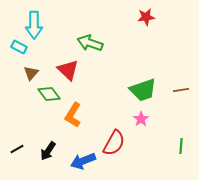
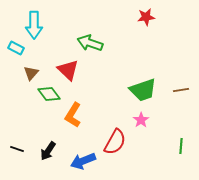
cyan rectangle: moved 3 px left, 1 px down
pink star: moved 1 px down
red semicircle: moved 1 px right, 1 px up
black line: rotated 48 degrees clockwise
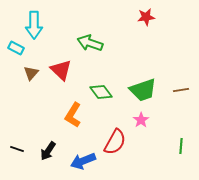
red triangle: moved 7 px left
green diamond: moved 52 px right, 2 px up
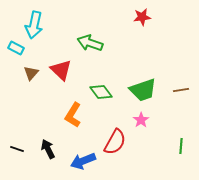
red star: moved 4 px left
cyan arrow: rotated 12 degrees clockwise
black arrow: moved 2 px up; rotated 120 degrees clockwise
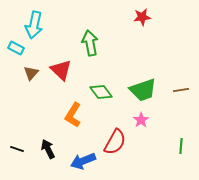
green arrow: rotated 60 degrees clockwise
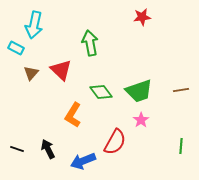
green trapezoid: moved 4 px left, 1 px down
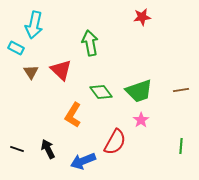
brown triangle: moved 1 px up; rotated 14 degrees counterclockwise
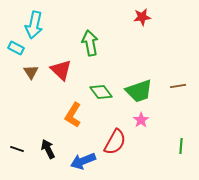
brown line: moved 3 px left, 4 px up
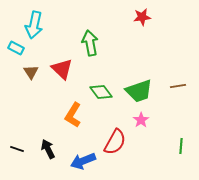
red triangle: moved 1 px right, 1 px up
